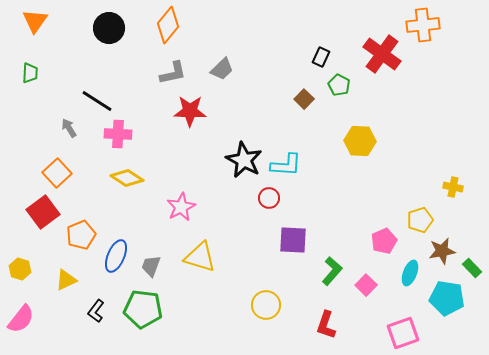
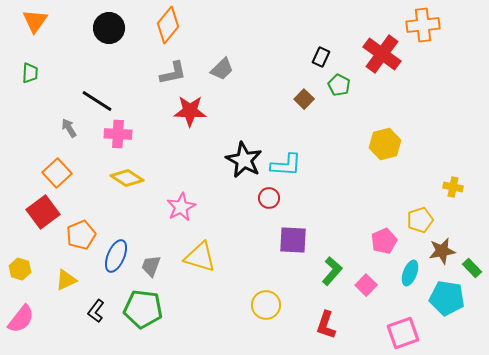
yellow hexagon at (360, 141): moved 25 px right, 3 px down; rotated 16 degrees counterclockwise
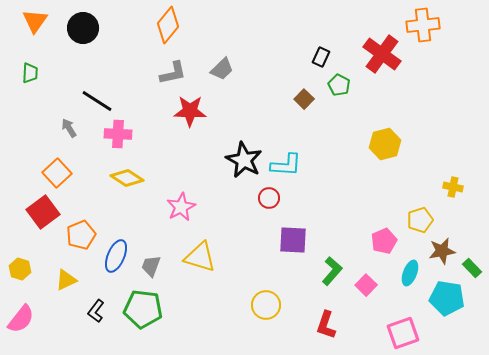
black circle at (109, 28): moved 26 px left
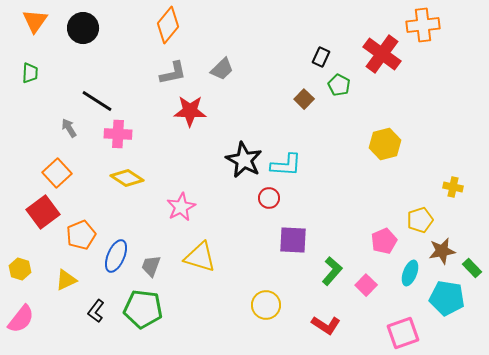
red L-shape at (326, 325): rotated 76 degrees counterclockwise
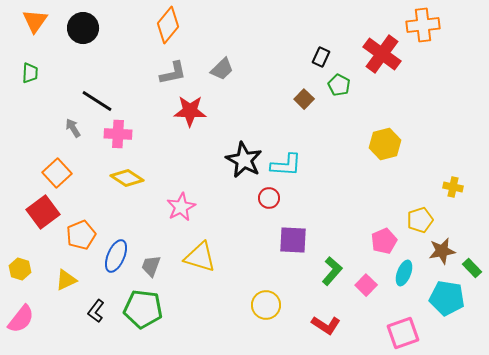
gray arrow at (69, 128): moved 4 px right
cyan ellipse at (410, 273): moved 6 px left
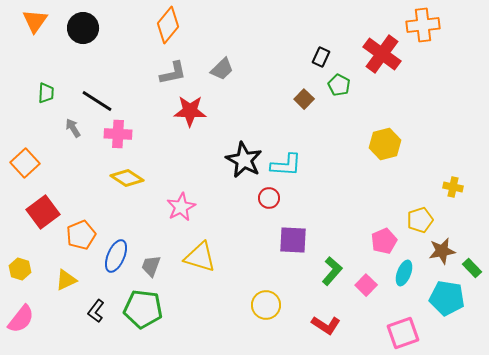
green trapezoid at (30, 73): moved 16 px right, 20 px down
orange square at (57, 173): moved 32 px left, 10 px up
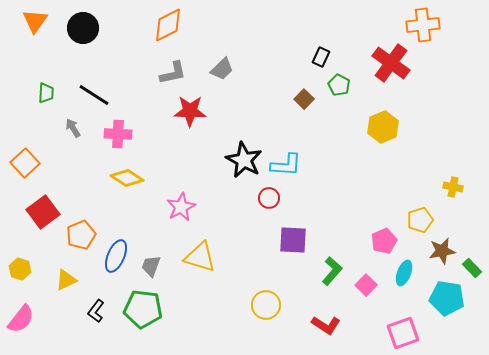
orange diamond at (168, 25): rotated 24 degrees clockwise
red cross at (382, 54): moved 9 px right, 9 px down
black line at (97, 101): moved 3 px left, 6 px up
yellow hexagon at (385, 144): moved 2 px left, 17 px up; rotated 8 degrees counterclockwise
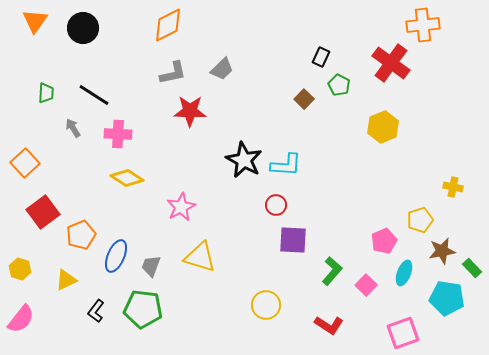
red circle at (269, 198): moved 7 px right, 7 px down
red L-shape at (326, 325): moved 3 px right
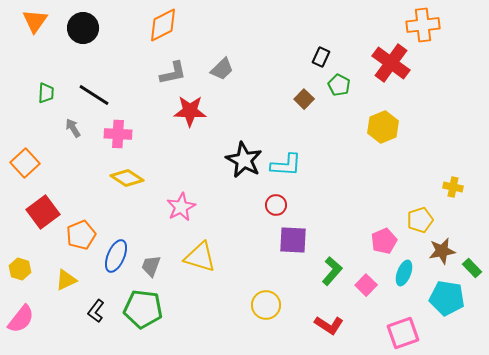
orange diamond at (168, 25): moved 5 px left
